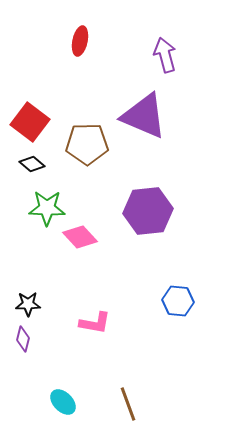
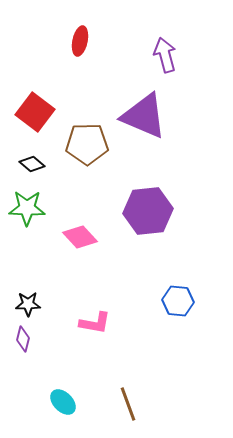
red square: moved 5 px right, 10 px up
green star: moved 20 px left
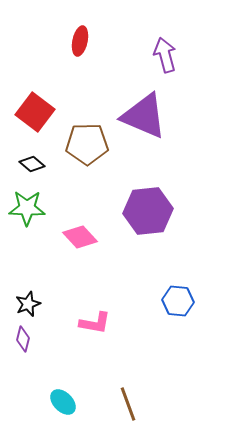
black star: rotated 20 degrees counterclockwise
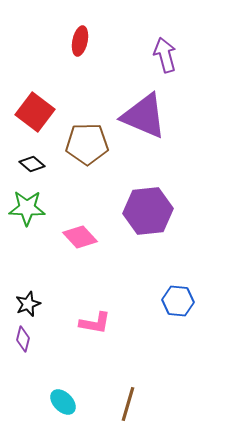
brown line: rotated 36 degrees clockwise
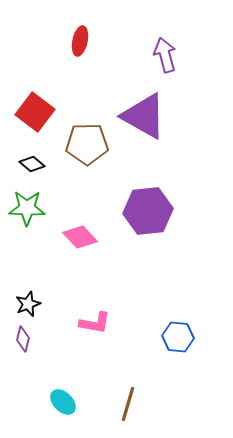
purple triangle: rotated 6 degrees clockwise
blue hexagon: moved 36 px down
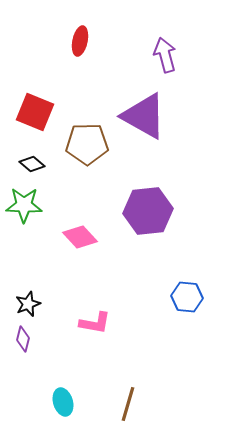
red square: rotated 15 degrees counterclockwise
green star: moved 3 px left, 3 px up
blue hexagon: moved 9 px right, 40 px up
cyan ellipse: rotated 28 degrees clockwise
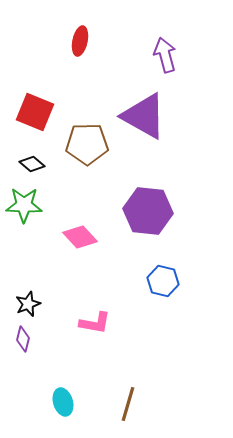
purple hexagon: rotated 12 degrees clockwise
blue hexagon: moved 24 px left, 16 px up; rotated 8 degrees clockwise
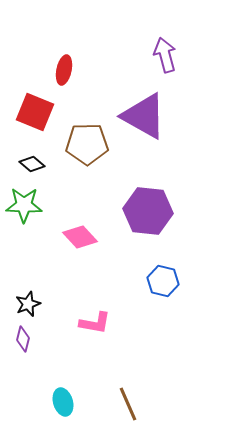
red ellipse: moved 16 px left, 29 px down
brown line: rotated 40 degrees counterclockwise
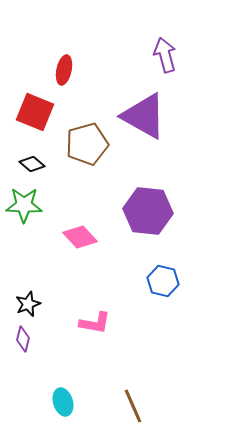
brown pentagon: rotated 15 degrees counterclockwise
brown line: moved 5 px right, 2 px down
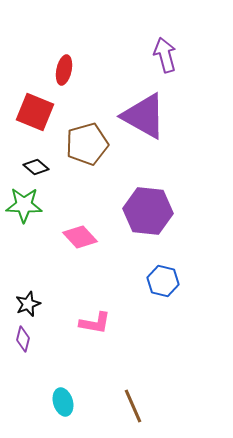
black diamond: moved 4 px right, 3 px down
